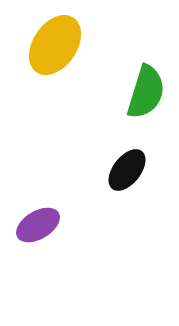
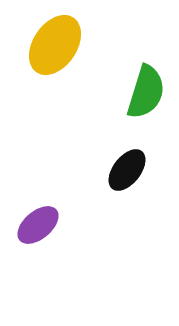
purple ellipse: rotated 9 degrees counterclockwise
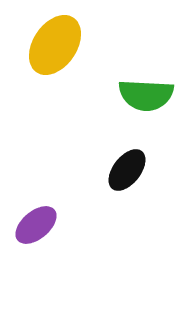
green semicircle: moved 3 px down; rotated 76 degrees clockwise
purple ellipse: moved 2 px left
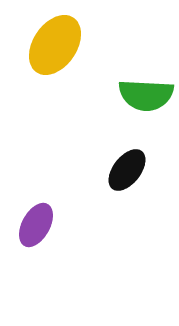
purple ellipse: rotated 21 degrees counterclockwise
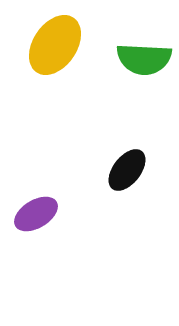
green semicircle: moved 2 px left, 36 px up
purple ellipse: moved 11 px up; rotated 30 degrees clockwise
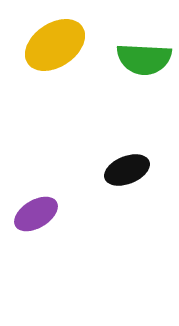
yellow ellipse: rotated 22 degrees clockwise
black ellipse: rotated 30 degrees clockwise
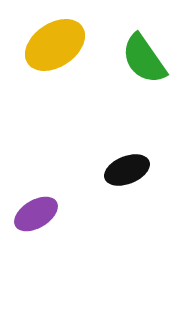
green semicircle: rotated 52 degrees clockwise
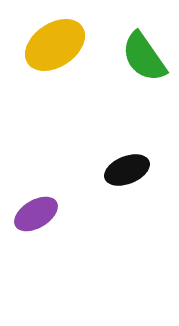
green semicircle: moved 2 px up
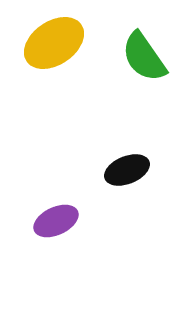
yellow ellipse: moved 1 px left, 2 px up
purple ellipse: moved 20 px right, 7 px down; rotated 6 degrees clockwise
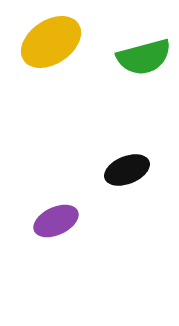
yellow ellipse: moved 3 px left, 1 px up
green semicircle: rotated 70 degrees counterclockwise
